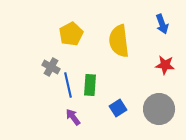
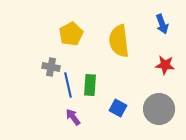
gray cross: rotated 18 degrees counterclockwise
blue square: rotated 30 degrees counterclockwise
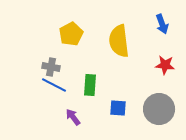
blue line: moved 14 px left; rotated 50 degrees counterclockwise
blue square: rotated 24 degrees counterclockwise
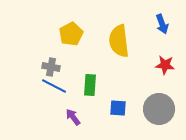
blue line: moved 1 px down
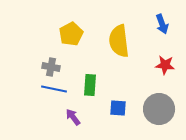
blue line: moved 3 px down; rotated 15 degrees counterclockwise
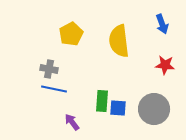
gray cross: moved 2 px left, 2 px down
green rectangle: moved 12 px right, 16 px down
gray circle: moved 5 px left
purple arrow: moved 1 px left, 5 px down
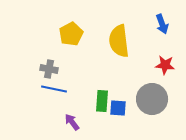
gray circle: moved 2 px left, 10 px up
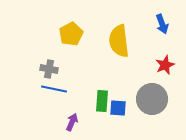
red star: rotated 30 degrees counterclockwise
purple arrow: rotated 60 degrees clockwise
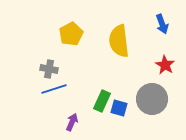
red star: rotated 18 degrees counterclockwise
blue line: rotated 30 degrees counterclockwise
green rectangle: rotated 20 degrees clockwise
blue square: moved 1 px right; rotated 12 degrees clockwise
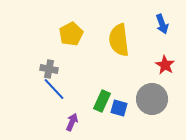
yellow semicircle: moved 1 px up
blue line: rotated 65 degrees clockwise
